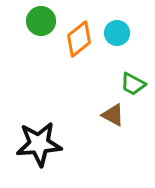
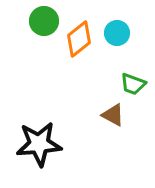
green circle: moved 3 px right
green trapezoid: rotated 8 degrees counterclockwise
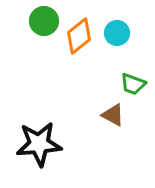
orange diamond: moved 3 px up
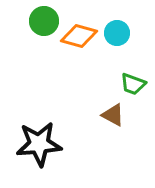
orange diamond: rotated 54 degrees clockwise
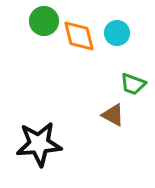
orange diamond: rotated 60 degrees clockwise
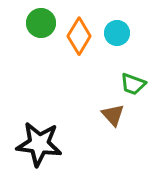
green circle: moved 3 px left, 2 px down
orange diamond: rotated 45 degrees clockwise
brown triangle: rotated 20 degrees clockwise
black star: rotated 12 degrees clockwise
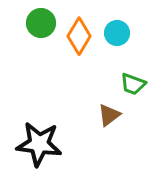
brown triangle: moved 4 px left; rotated 35 degrees clockwise
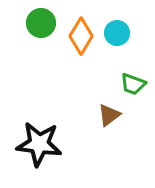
orange diamond: moved 2 px right
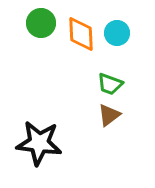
orange diamond: moved 2 px up; rotated 33 degrees counterclockwise
green trapezoid: moved 23 px left
black star: moved 1 px up
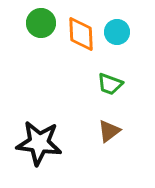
cyan circle: moved 1 px up
brown triangle: moved 16 px down
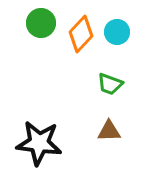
orange diamond: rotated 45 degrees clockwise
brown triangle: rotated 35 degrees clockwise
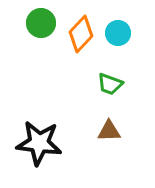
cyan circle: moved 1 px right, 1 px down
